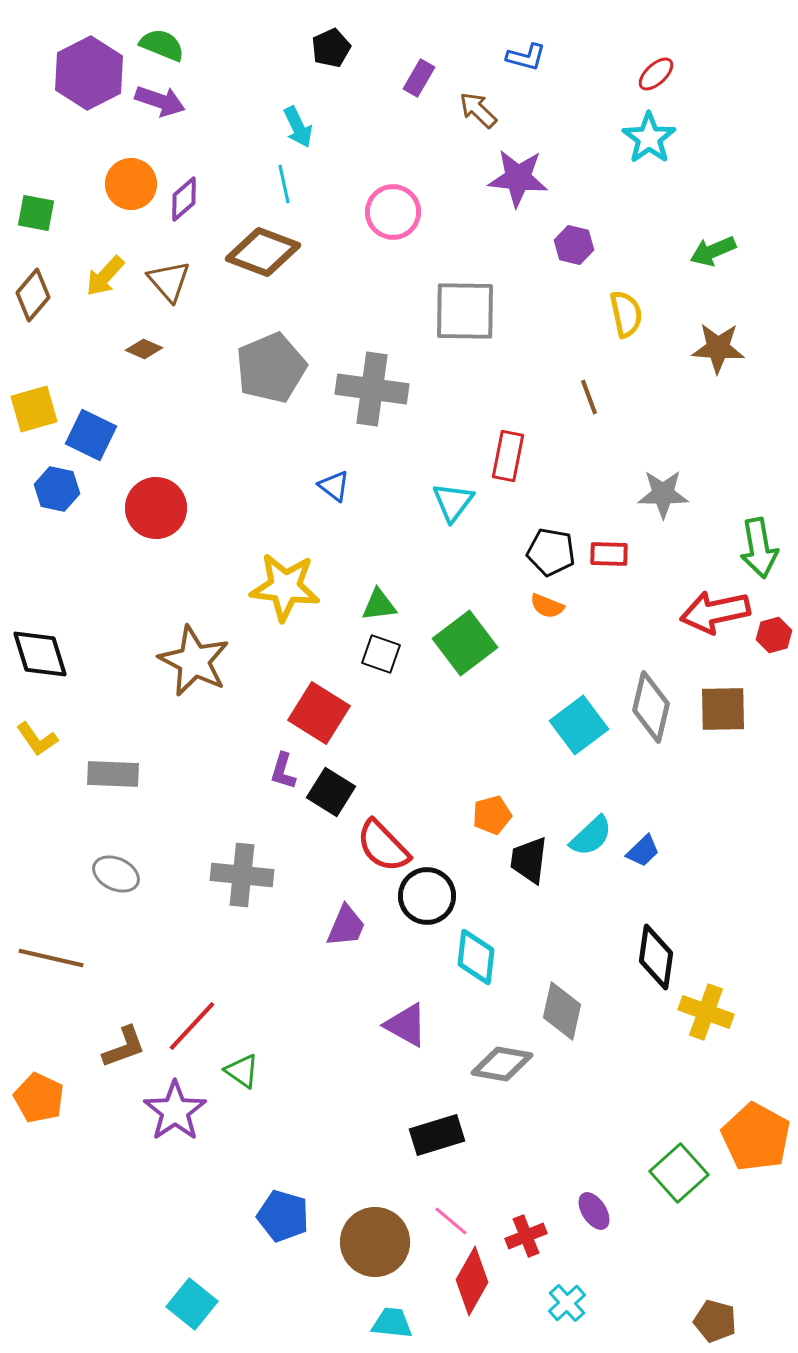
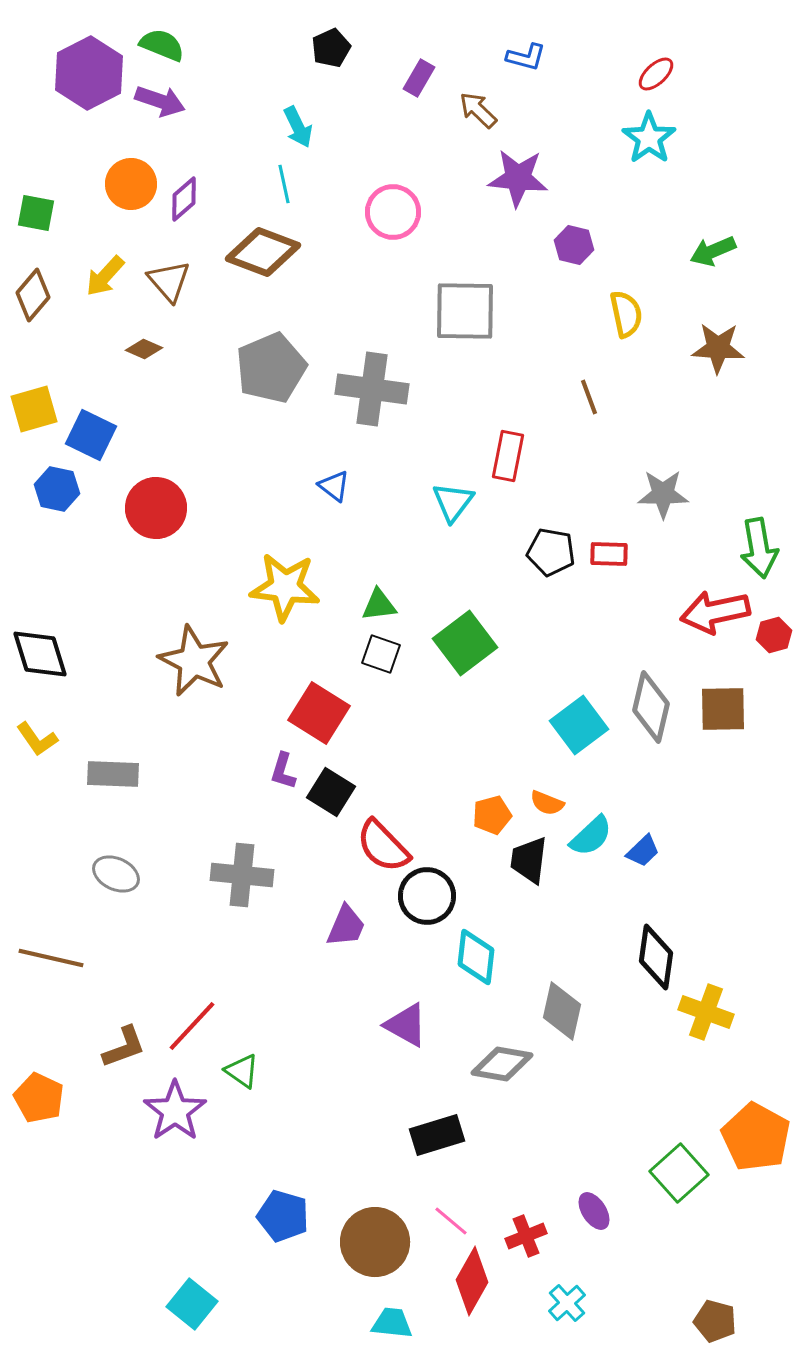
orange semicircle at (547, 606): moved 197 px down
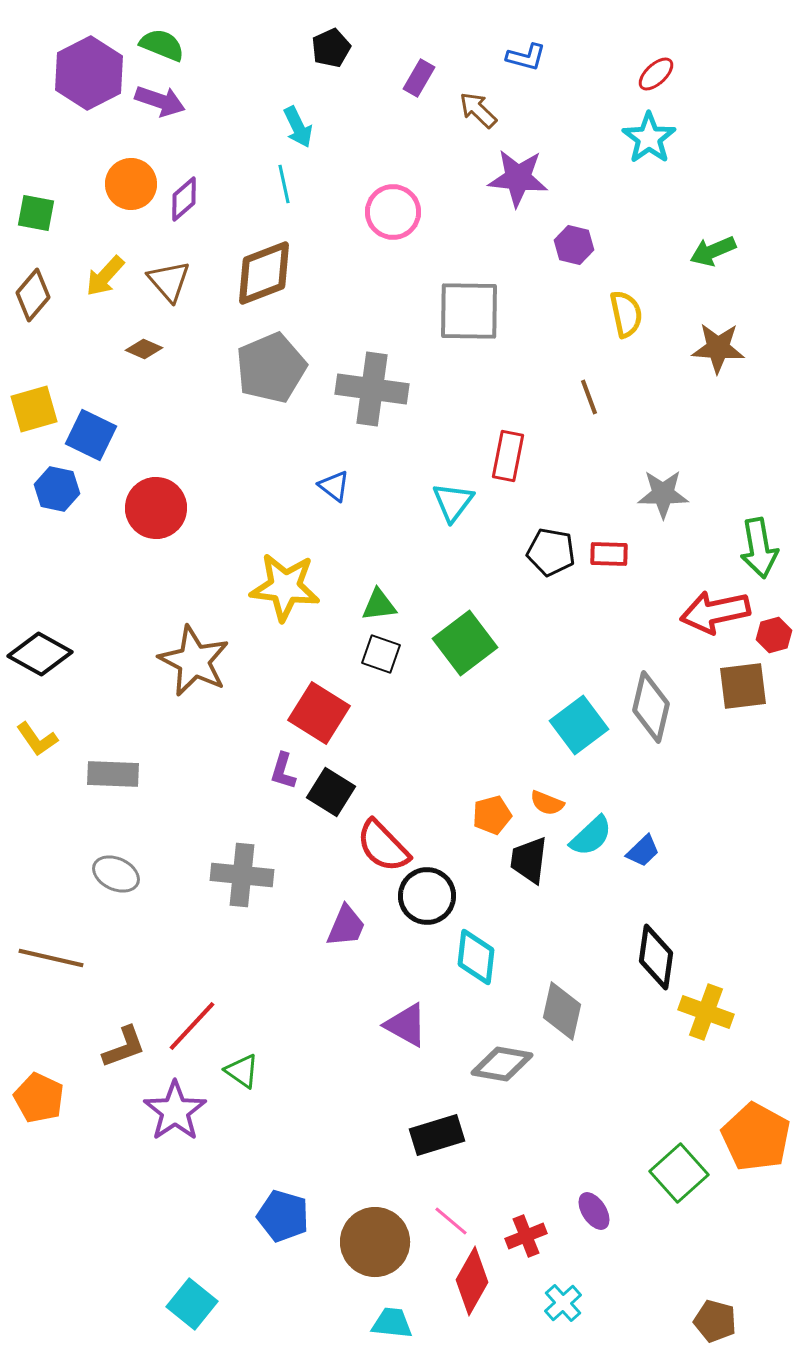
brown diamond at (263, 252): moved 1 px right, 21 px down; rotated 42 degrees counterclockwise
gray square at (465, 311): moved 4 px right
black diamond at (40, 654): rotated 44 degrees counterclockwise
brown square at (723, 709): moved 20 px right, 23 px up; rotated 6 degrees counterclockwise
cyan cross at (567, 1303): moved 4 px left
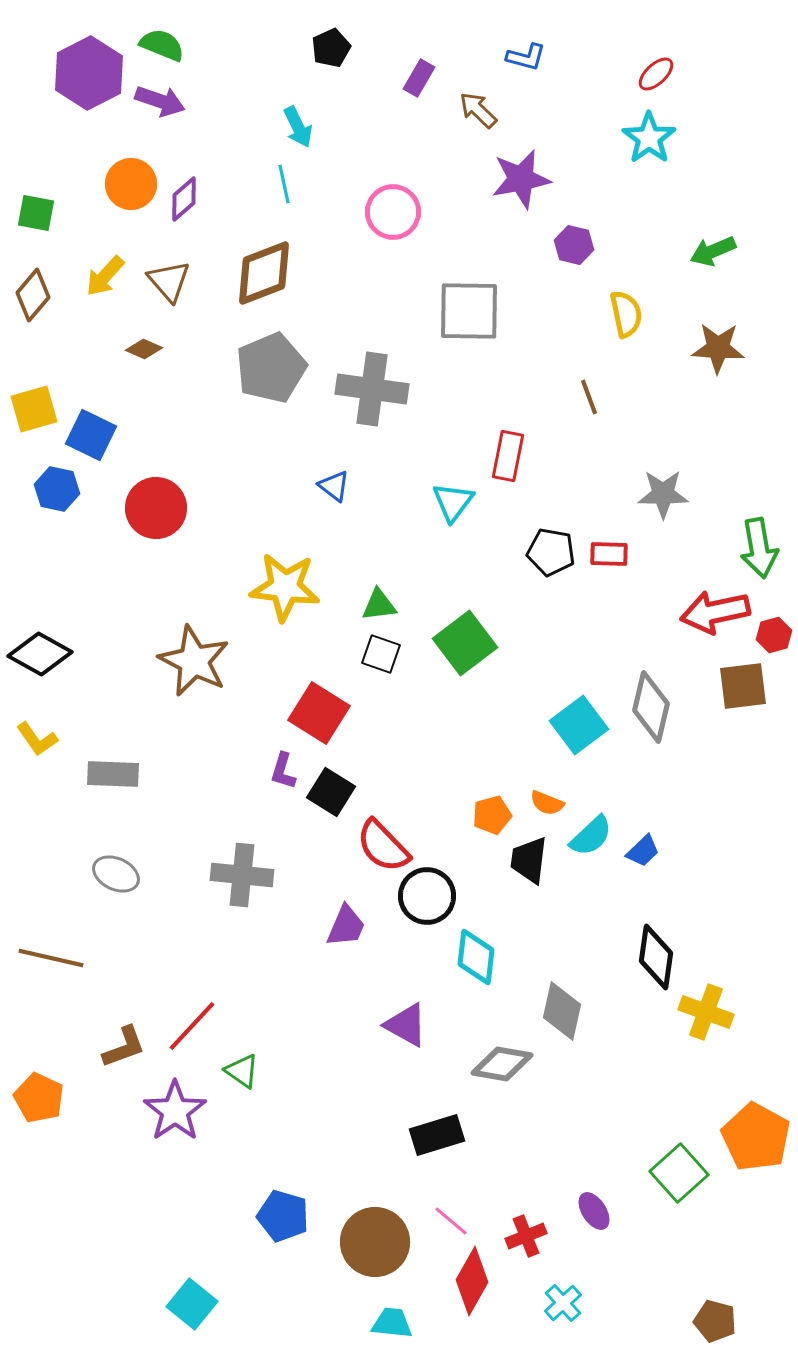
purple star at (518, 178): moved 3 px right, 1 px down; rotated 16 degrees counterclockwise
